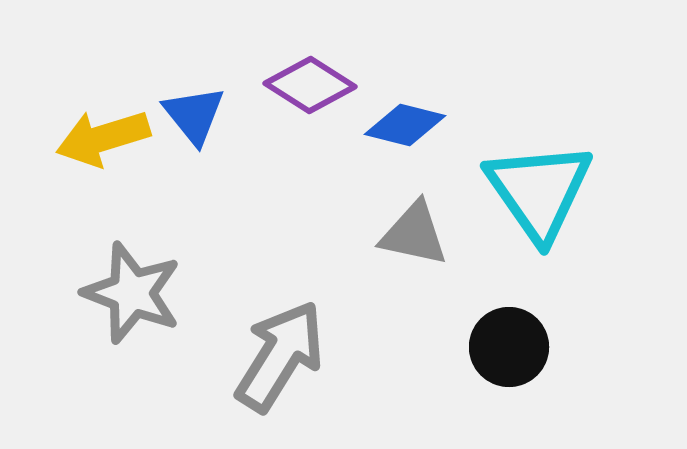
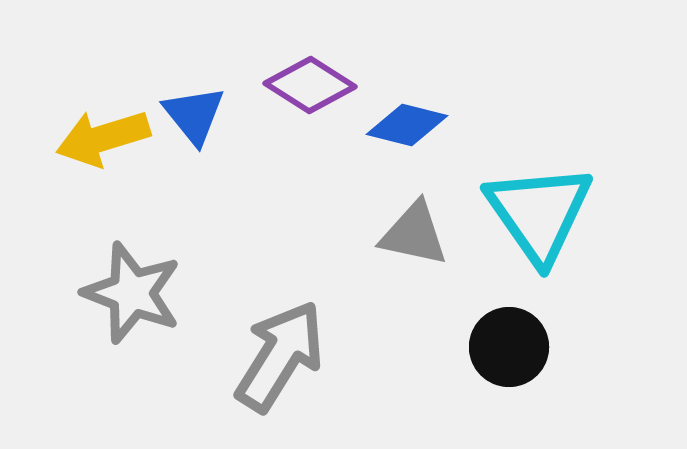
blue diamond: moved 2 px right
cyan triangle: moved 22 px down
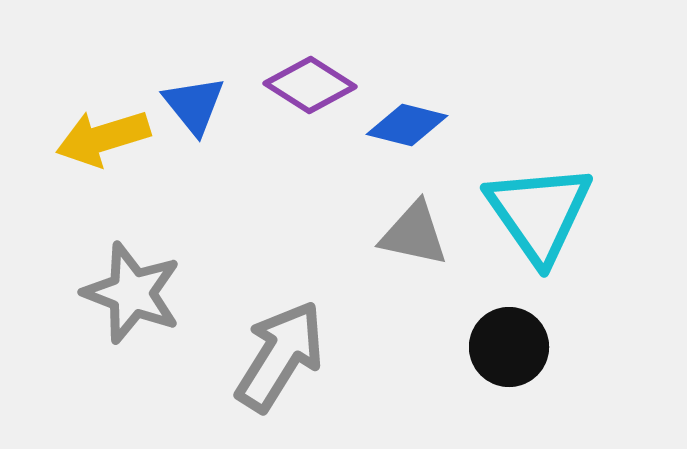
blue triangle: moved 10 px up
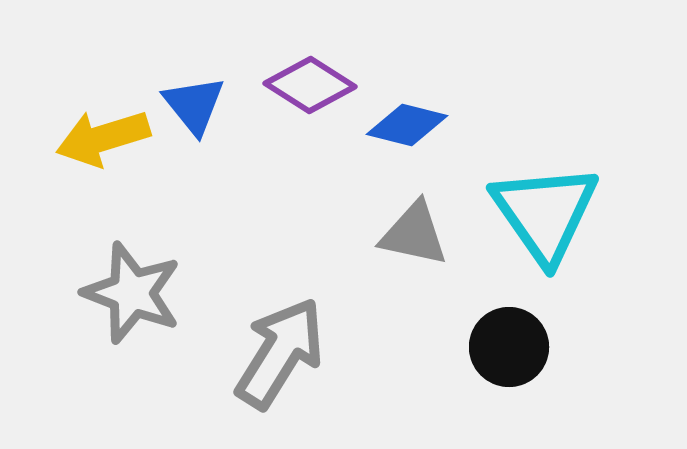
cyan triangle: moved 6 px right
gray arrow: moved 3 px up
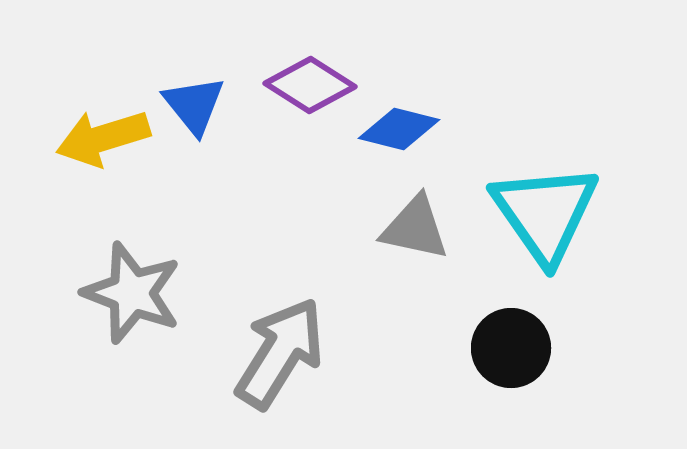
blue diamond: moved 8 px left, 4 px down
gray triangle: moved 1 px right, 6 px up
black circle: moved 2 px right, 1 px down
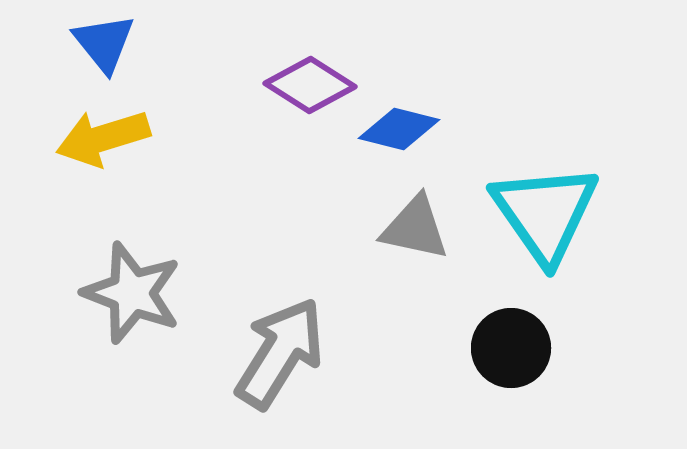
blue triangle: moved 90 px left, 62 px up
